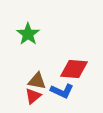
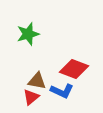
green star: rotated 20 degrees clockwise
red diamond: rotated 16 degrees clockwise
red triangle: moved 2 px left, 1 px down
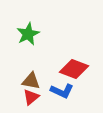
green star: rotated 10 degrees counterclockwise
brown triangle: moved 6 px left
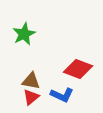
green star: moved 4 px left
red diamond: moved 4 px right
blue L-shape: moved 4 px down
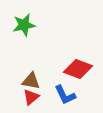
green star: moved 9 px up; rotated 15 degrees clockwise
blue L-shape: moved 3 px right; rotated 40 degrees clockwise
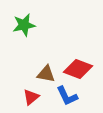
brown triangle: moved 15 px right, 7 px up
blue L-shape: moved 2 px right, 1 px down
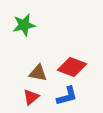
red diamond: moved 6 px left, 2 px up
brown triangle: moved 8 px left, 1 px up
blue L-shape: rotated 80 degrees counterclockwise
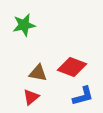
blue L-shape: moved 16 px right
